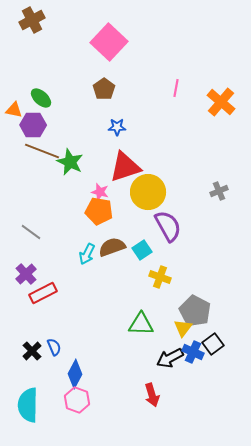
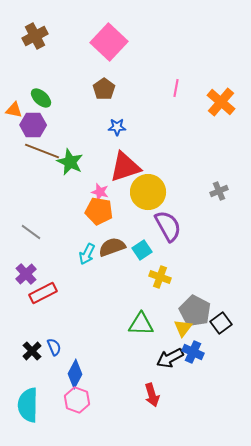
brown cross: moved 3 px right, 16 px down
black square: moved 8 px right, 21 px up
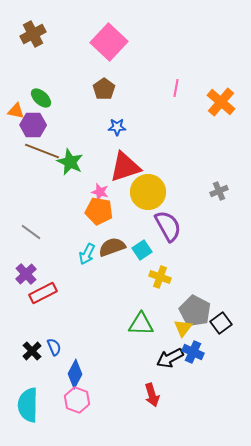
brown cross: moved 2 px left, 2 px up
orange triangle: moved 2 px right, 1 px down
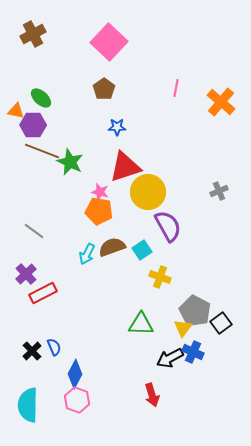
gray line: moved 3 px right, 1 px up
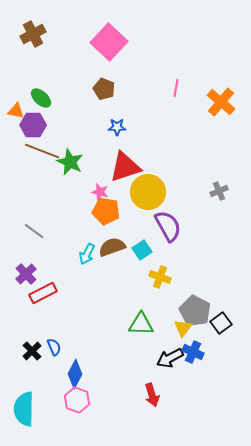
brown pentagon: rotated 15 degrees counterclockwise
orange pentagon: moved 7 px right
cyan semicircle: moved 4 px left, 4 px down
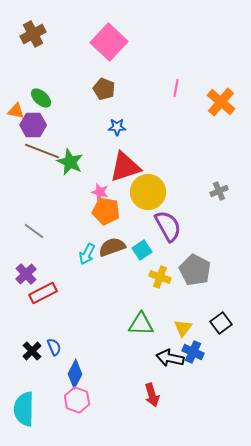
gray pentagon: moved 41 px up
black arrow: rotated 40 degrees clockwise
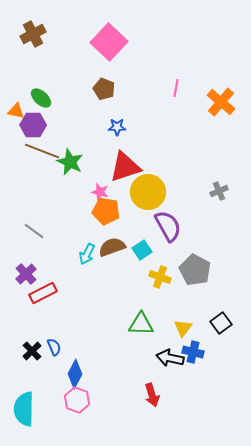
blue cross: rotated 10 degrees counterclockwise
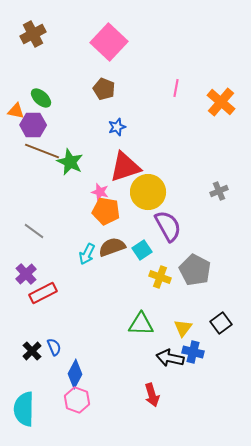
blue star: rotated 18 degrees counterclockwise
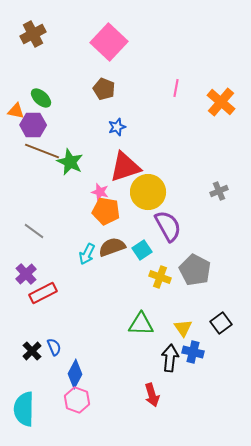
yellow triangle: rotated 12 degrees counterclockwise
black arrow: rotated 84 degrees clockwise
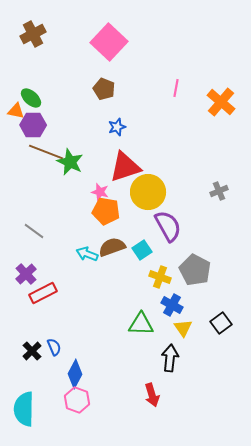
green ellipse: moved 10 px left
brown line: moved 4 px right, 1 px down
cyan arrow: rotated 85 degrees clockwise
blue cross: moved 21 px left, 47 px up; rotated 15 degrees clockwise
